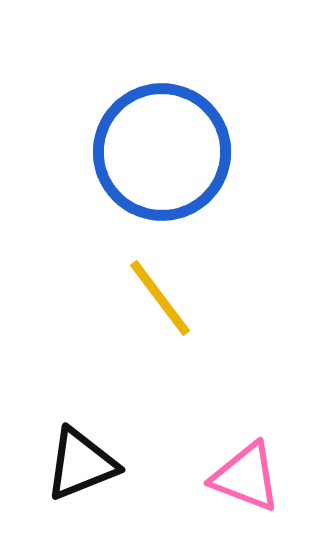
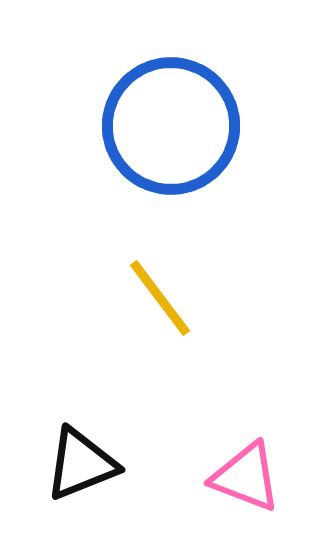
blue circle: moved 9 px right, 26 px up
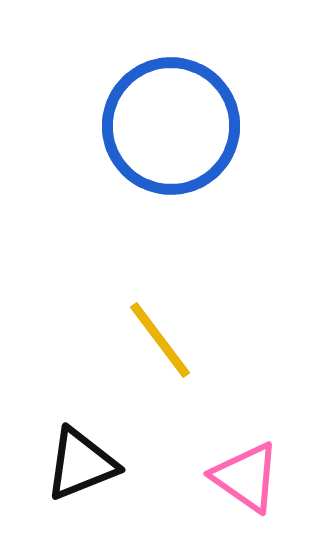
yellow line: moved 42 px down
pink triangle: rotated 14 degrees clockwise
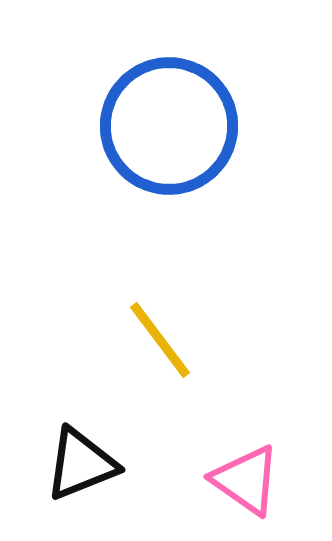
blue circle: moved 2 px left
pink triangle: moved 3 px down
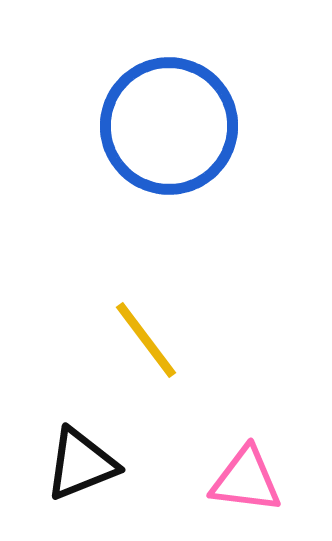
yellow line: moved 14 px left
pink triangle: rotated 28 degrees counterclockwise
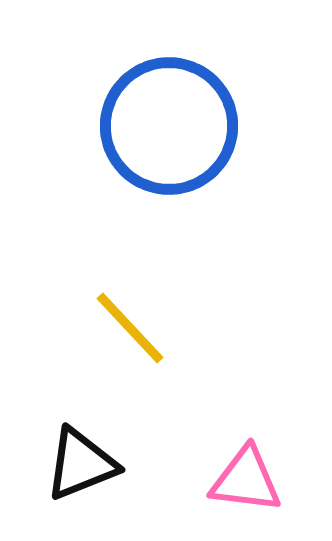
yellow line: moved 16 px left, 12 px up; rotated 6 degrees counterclockwise
